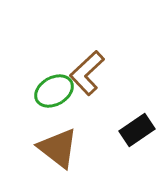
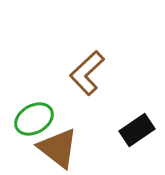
green ellipse: moved 20 px left, 28 px down
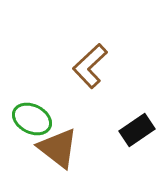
brown L-shape: moved 3 px right, 7 px up
green ellipse: moved 2 px left; rotated 57 degrees clockwise
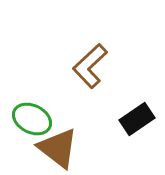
black rectangle: moved 11 px up
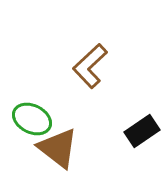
black rectangle: moved 5 px right, 12 px down
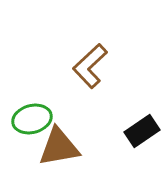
green ellipse: rotated 42 degrees counterclockwise
brown triangle: moved 1 px right, 1 px up; rotated 48 degrees counterclockwise
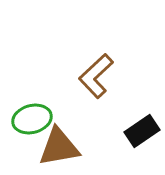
brown L-shape: moved 6 px right, 10 px down
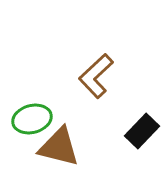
black rectangle: rotated 12 degrees counterclockwise
brown triangle: rotated 24 degrees clockwise
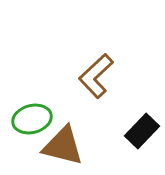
brown triangle: moved 4 px right, 1 px up
